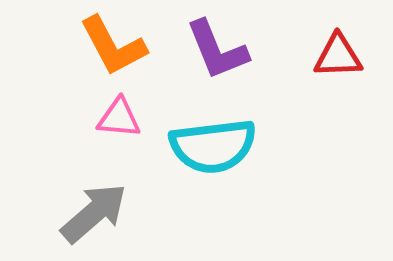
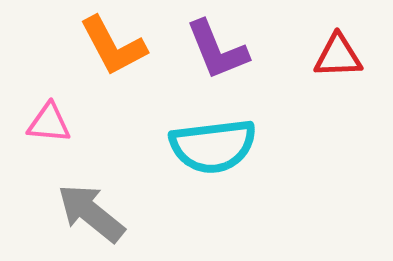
pink triangle: moved 70 px left, 5 px down
gray arrow: moved 3 px left; rotated 100 degrees counterclockwise
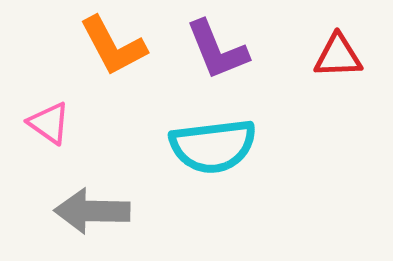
pink triangle: rotated 30 degrees clockwise
gray arrow: moved 1 px right, 2 px up; rotated 38 degrees counterclockwise
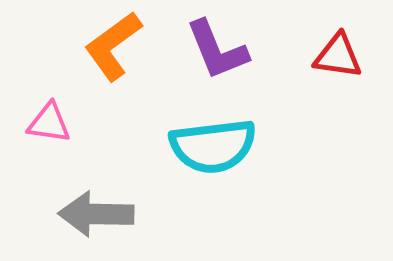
orange L-shape: rotated 82 degrees clockwise
red triangle: rotated 10 degrees clockwise
pink triangle: rotated 27 degrees counterclockwise
gray arrow: moved 4 px right, 3 px down
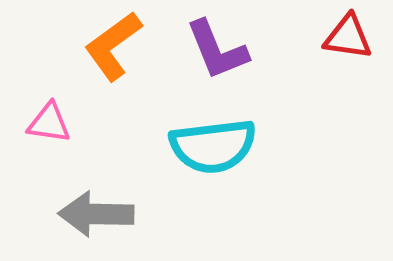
red triangle: moved 10 px right, 19 px up
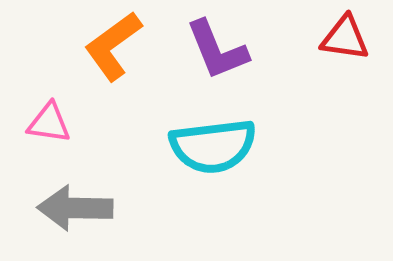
red triangle: moved 3 px left, 1 px down
gray arrow: moved 21 px left, 6 px up
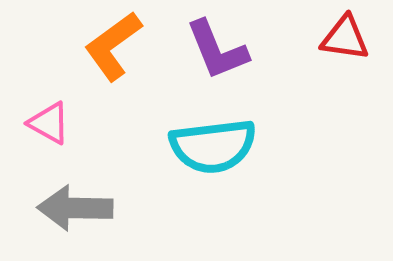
pink triangle: rotated 21 degrees clockwise
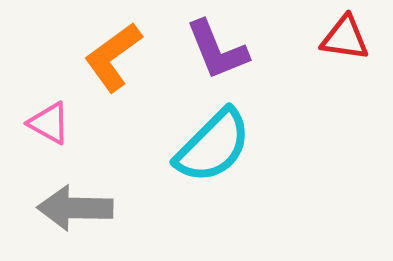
orange L-shape: moved 11 px down
cyan semicircle: rotated 38 degrees counterclockwise
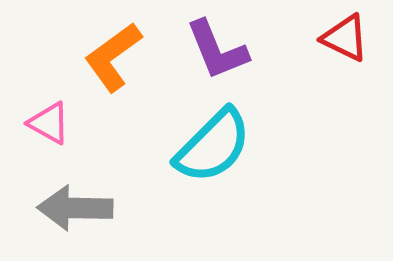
red triangle: rotated 18 degrees clockwise
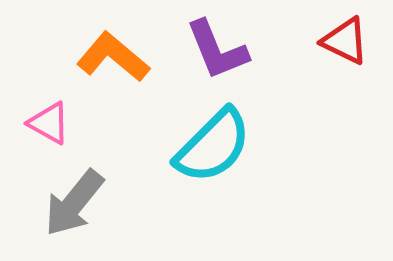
red triangle: moved 3 px down
orange L-shape: rotated 76 degrees clockwise
gray arrow: moved 1 px left, 5 px up; rotated 52 degrees counterclockwise
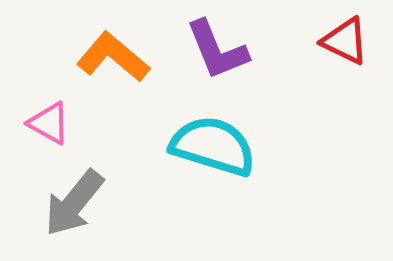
cyan semicircle: rotated 118 degrees counterclockwise
